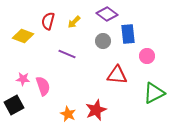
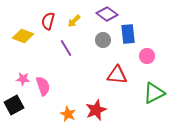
yellow arrow: moved 1 px up
gray circle: moved 1 px up
purple line: moved 1 px left, 6 px up; rotated 36 degrees clockwise
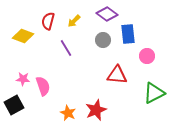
orange star: moved 1 px up
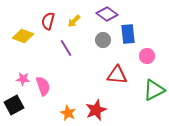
green triangle: moved 3 px up
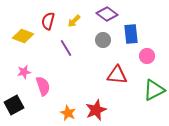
blue rectangle: moved 3 px right
pink star: moved 1 px right, 7 px up; rotated 16 degrees counterclockwise
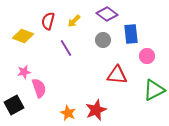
pink semicircle: moved 4 px left, 2 px down
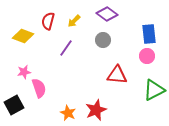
blue rectangle: moved 18 px right
purple line: rotated 66 degrees clockwise
